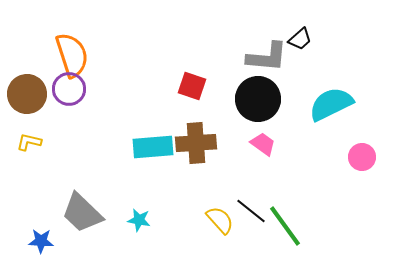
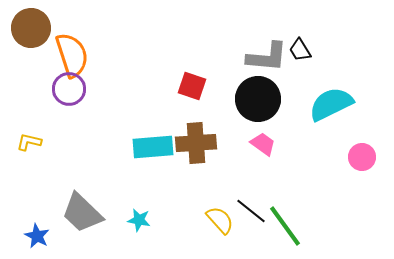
black trapezoid: moved 11 px down; rotated 100 degrees clockwise
brown circle: moved 4 px right, 66 px up
blue star: moved 4 px left, 5 px up; rotated 25 degrees clockwise
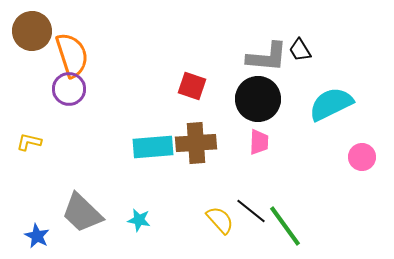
brown circle: moved 1 px right, 3 px down
pink trapezoid: moved 4 px left, 2 px up; rotated 56 degrees clockwise
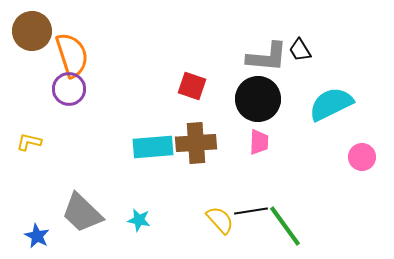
black line: rotated 48 degrees counterclockwise
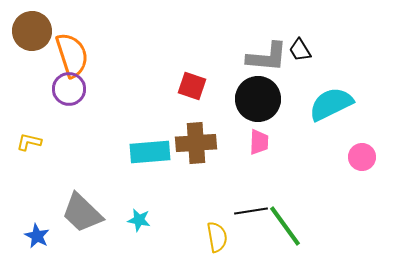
cyan rectangle: moved 3 px left, 5 px down
yellow semicircle: moved 3 px left, 17 px down; rotated 32 degrees clockwise
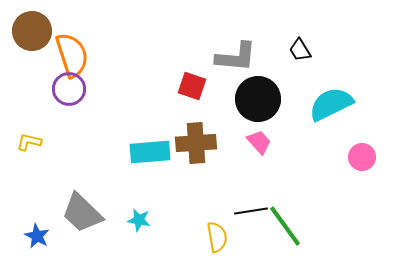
gray L-shape: moved 31 px left
pink trapezoid: rotated 44 degrees counterclockwise
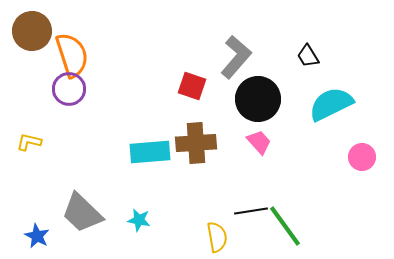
black trapezoid: moved 8 px right, 6 px down
gray L-shape: rotated 54 degrees counterclockwise
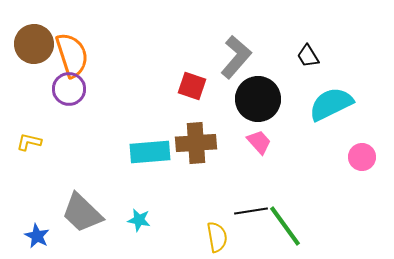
brown circle: moved 2 px right, 13 px down
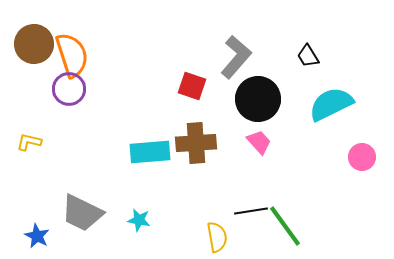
gray trapezoid: rotated 18 degrees counterclockwise
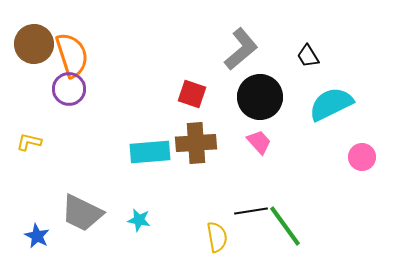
gray L-shape: moved 5 px right, 8 px up; rotated 9 degrees clockwise
red square: moved 8 px down
black circle: moved 2 px right, 2 px up
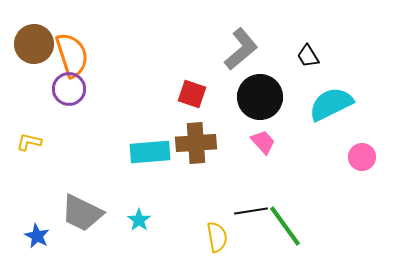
pink trapezoid: moved 4 px right
cyan star: rotated 25 degrees clockwise
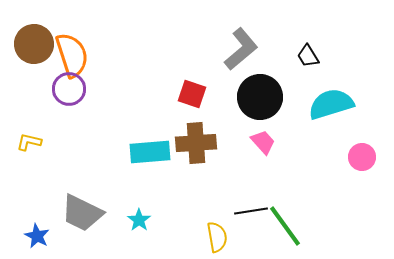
cyan semicircle: rotated 9 degrees clockwise
